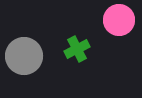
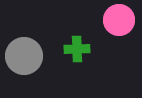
green cross: rotated 25 degrees clockwise
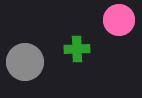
gray circle: moved 1 px right, 6 px down
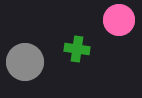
green cross: rotated 10 degrees clockwise
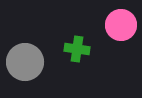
pink circle: moved 2 px right, 5 px down
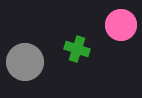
green cross: rotated 10 degrees clockwise
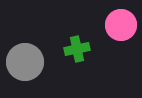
green cross: rotated 30 degrees counterclockwise
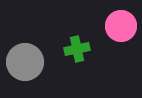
pink circle: moved 1 px down
